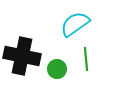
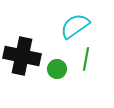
cyan semicircle: moved 2 px down
green line: rotated 15 degrees clockwise
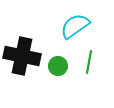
green line: moved 3 px right, 3 px down
green circle: moved 1 px right, 3 px up
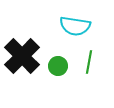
cyan semicircle: rotated 136 degrees counterclockwise
black cross: rotated 33 degrees clockwise
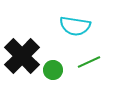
green line: rotated 55 degrees clockwise
green circle: moved 5 px left, 4 px down
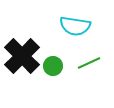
green line: moved 1 px down
green circle: moved 4 px up
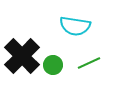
green circle: moved 1 px up
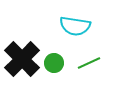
black cross: moved 3 px down
green circle: moved 1 px right, 2 px up
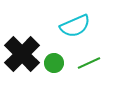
cyan semicircle: rotated 32 degrees counterclockwise
black cross: moved 5 px up
